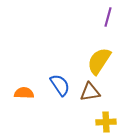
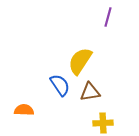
yellow semicircle: moved 19 px left
orange semicircle: moved 17 px down
yellow cross: moved 3 px left, 1 px down
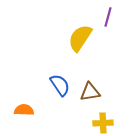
yellow semicircle: moved 23 px up
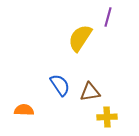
yellow cross: moved 4 px right, 6 px up
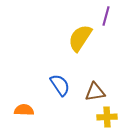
purple line: moved 2 px left, 1 px up
brown triangle: moved 5 px right
